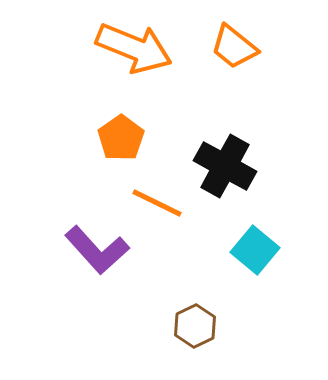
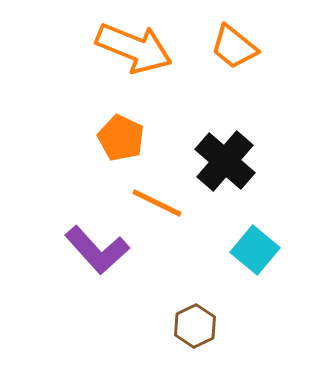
orange pentagon: rotated 12 degrees counterclockwise
black cross: moved 5 px up; rotated 12 degrees clockwise
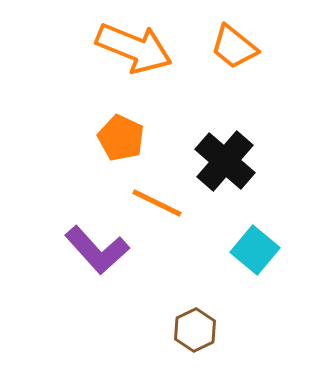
brown hexagon: moved 4 px down
